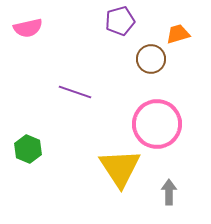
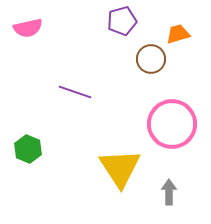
purple pentagon: moved 2 px right
pink circle: moved 15 px right
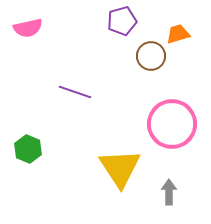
brown circle: moved 3 px up
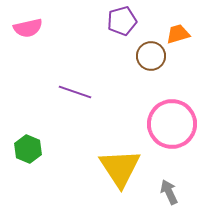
gray arrow: rotated 25 degrees counterclockwise
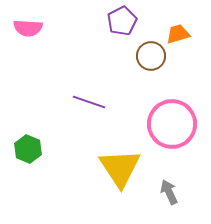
purple pentagon: rotated 12 degrees counterclockwise
pink semicircle: rotated 16 degrees clockwise
purple line: moved 14 px right, 10 px down
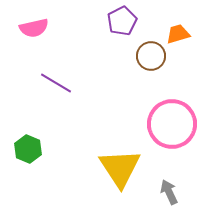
pink semicircle: moved 6 px right; rotated 16 degrees counterclockwise
purple line: moved 33 px left, 19 px up; rotated 12 degrees clockwise
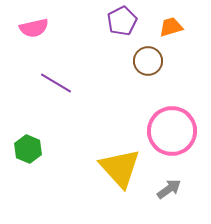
orange trapezoid: moved 7 px left, 7 px up
brown circle: moved 3 px left, 5 px down
pink circle: moved 7 px down
yellow triangle: rotated 9 degrees counterclockwise
gray arrow: moved 3 px up; rotated 80 degrees clockwise
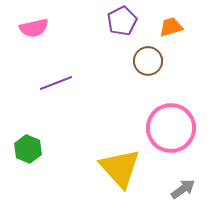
purple line: rotated 52 degrees counterclockwise
pink circle: moved 1 px left, 3 px up
gray arrow: moved 14 px right
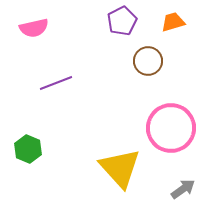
orange trapezoid: moved 2 px right, 5 px up
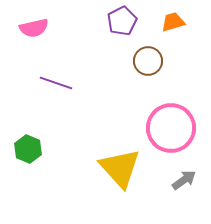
purple line: rotated 40 degrees clockwise
gray arrow: moved 1 px right, 9 px up
